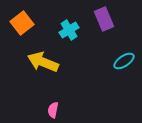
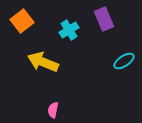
orange square: moved 2 px up
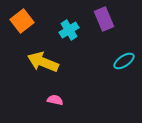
pink semicircle: moved 2 px right, 10 px up; rotated 91 degrees clockwise
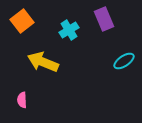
pink semicircle: moved 33 px left; rotated 105 degrees counterclockwise
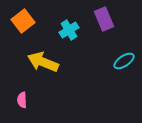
orange square: moved 1 px right
